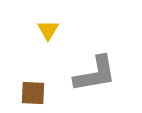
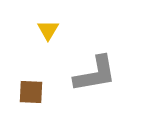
brown square: moved 2 px left, 1 px up
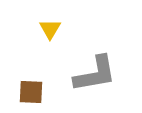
yellow triangle: moved 2 px right, 1 px up
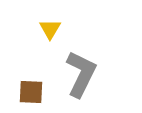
gray L-shape: moved 14 px left; rotated 54 degrees counterclockwise
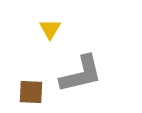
gray L-shape: rotated 51 degrees clockwise
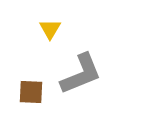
gray L-shape: rotated 9 degrees counterclockwise
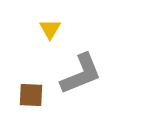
brown square: moved 3 px down
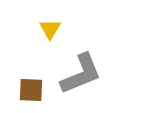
brown square: moved 5 px up
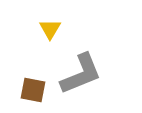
brown square: moved 2 px right; rotated 8 degrees clockwise
